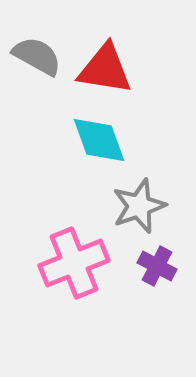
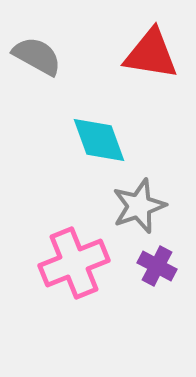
red triangle: moved 46 px right, 15 px up
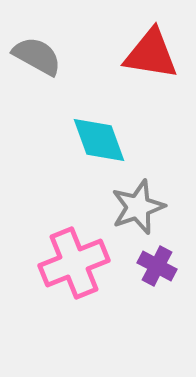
gray star: moved 1 px left, 1 px down
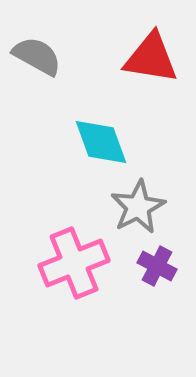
red triangle: moved 4 px down
cyan diamond: moved 2 px right, 2 px down
gray star: rotated 8 degrees counterclockwise
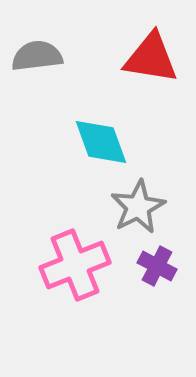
gray semicircle: rotated 36 degrees counterclockwise
pink cross: moved 1 px right, 2 px down
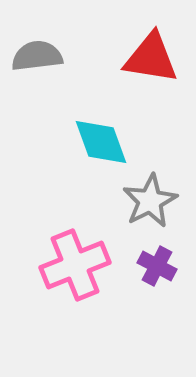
gray star: moved 12 px right, 6 px up
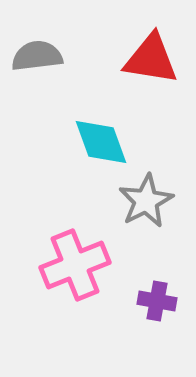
red triangle: moved 1 px down
gray star: moved 4 px left
purple cross: moved 35 px down; rotated 18 degrees counterclockwise
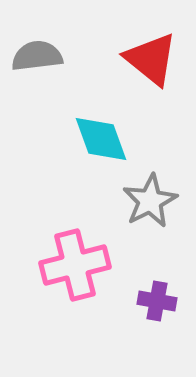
red triangle: rotated 30 degrees clockwise
cyan diamond: moved 3 px up
gray star: moved 4 px right
pink cross: rotated 8 degrees clockwise
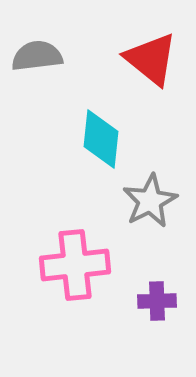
cyan diamond: rotated 26 degrees clockwise
pink cross: rotated 8 degrees clockwise
purple cross: rotated 12 degrees counterclockwise
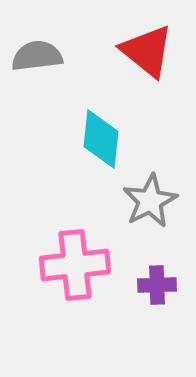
red triangle: moved 4 px left, 8 px up
purple cross: moved 16 px up
